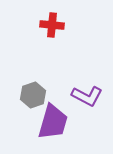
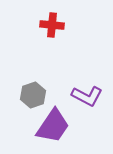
purple trapezoid: moved 4 px down; rotated 18 degrees clockwise
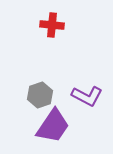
gray hexagon: moved 7 px right
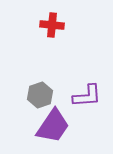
purple L-shape: rotated 32 degrees counterclockwise
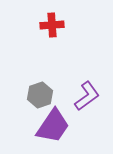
red cross: rotated 10 degrees counterclockwise
purple L-shape: rotated 32 degrees counterclockwise
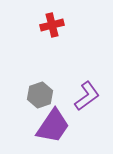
red cross: rotated 10 degrees counterclockwise
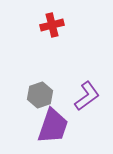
purple trapezoid: rotated 15 degrees counterclockwise
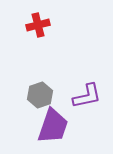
red cross: moved 14 px left
purple L-shape: rotated 24 degrees clockwise
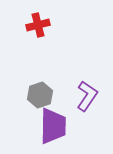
purple L-shape: rotated 44 degrees counterclockwise
purple trapezoid: rotated 18 degrees counterclockwise
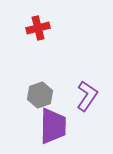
red cross: moved 3 px down
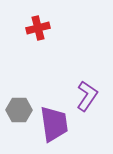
gray hexagon: moved 21 px left, 15 px down; rotated 20 degrees clockwise
purple trapezoid: moved 1 px right, 2 px up; rotated 9 degrees counterclockwise
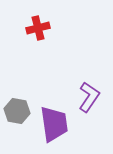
purple L-shape: moved 2 px right, 1 px down
gray hexagon: moved 2 px left, 1 px down; rotated 10 degrees clockwise
